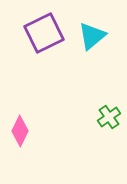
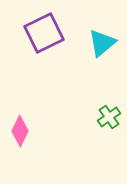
cyan triangle: moved 10 px right, 7 px down
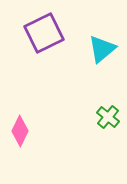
cyan triangle: moved 6 px down
green cross: moved 1 px left; rotated 15 degrees counterclockwise
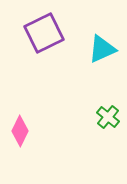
cyan triangle: rotated 16 degrees clockwise
